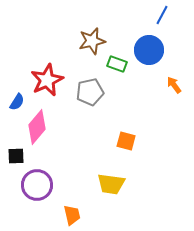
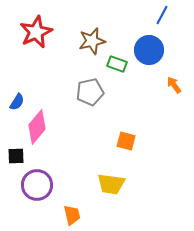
red star: moved 11 px left, 48 px up
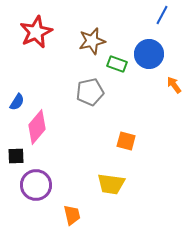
blue circle: moved 4 px down
purple circle: moved 1 px left
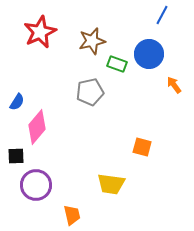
red star: moved 4 px right
orange square: moved 16 px right, 6 px down
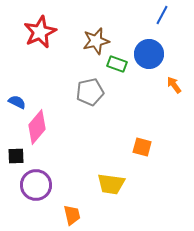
brown star: moved 4 px right
blue semicircle: rotated 96 degrees counterclockwise
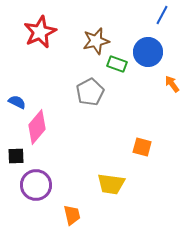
blue circle: moved 1 px left, 2 px up
orange arrow: moved 2 px left, 1 px up
gray pentagon: rotated 16 degrees counterclockwise
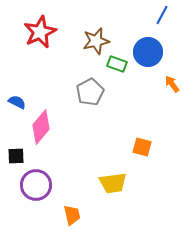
pink diamond: moved 4 px right
yellow trapezoid: moved 2 px right, 1 px up; rotated 16 degrees counterclockwise
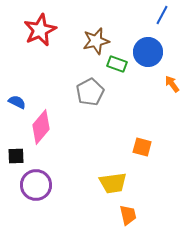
red star: moved 2 px up
orange trapezoid: moved 56 px right
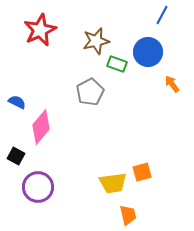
orange square: moved 25 px down; rotated 30 degrees counterclockwise
black square: rotated 30 degrees clockwise
purple circle: moved 2 px right, 2 px down
